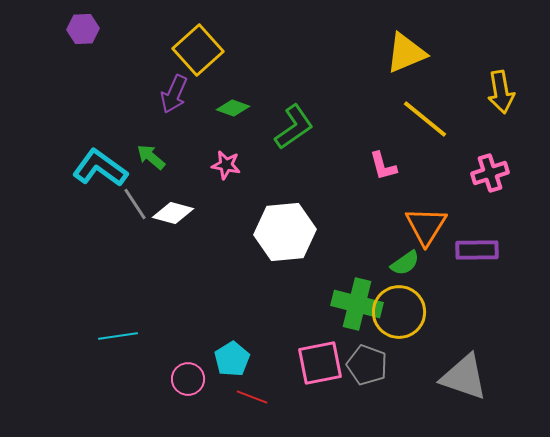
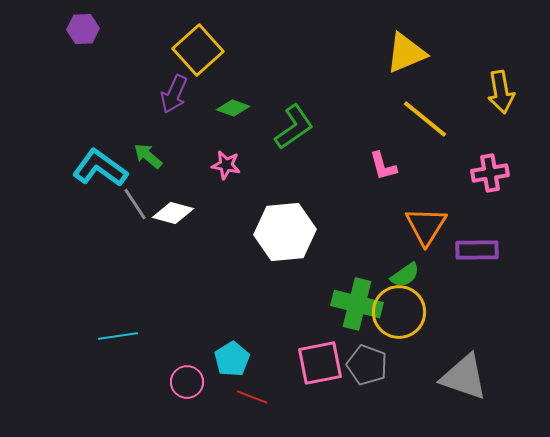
green arrow: moved 3 px left, 1 px up
pink cross: rotated 9 degrees clockwise
green semicircle: moved 12 px down
pink circle: moved 1 px left, 3 px down
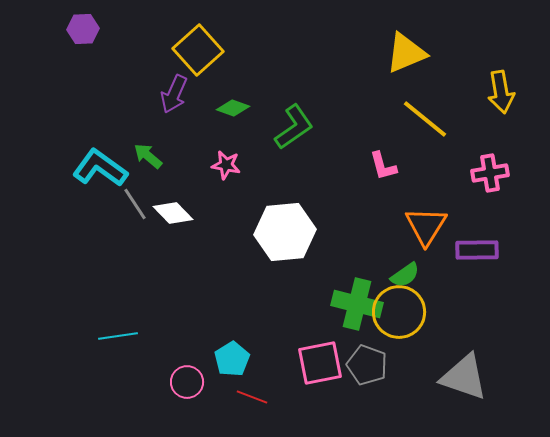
white diamond: rotated 30 degrees clockwise
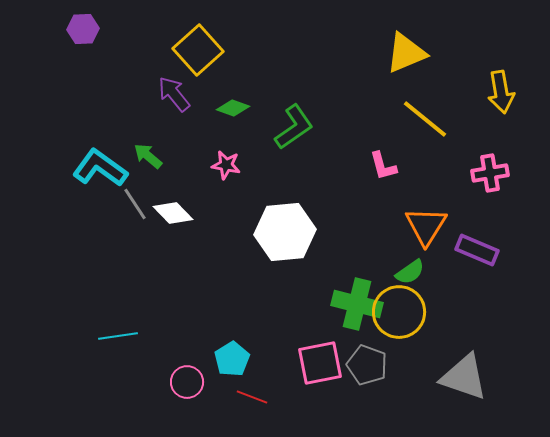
purple arrow: rotated 117 degrees clockwise
purple rectangle: rotated 24 degrees clockwise
green semicircle: moved 5 px right, 3 px up
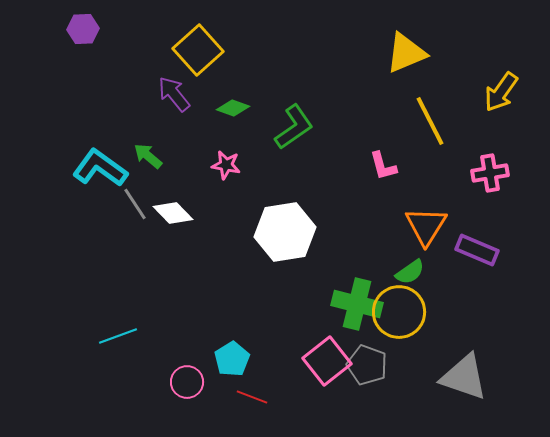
yellow arrow: rotated 45 degrees clockwise
yellow line: moved 5 px right, 2 px down; rotated 24 degrees clockwise
white hexagon: rotated 4 degrees counterclockwise
cyan line: rotated 12 degrees counterclockwise
pink square: moved 7 px right, 2 px up; rotated 27 degrees counterclockwise
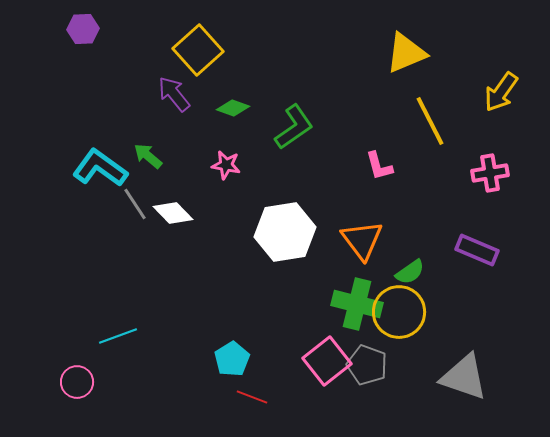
pink L-shape: moved 4 px left
orange triangle: moved 64 px left, 14 px down; rotated 9 degrees counterclockwise
pink circle: moved 110 px left
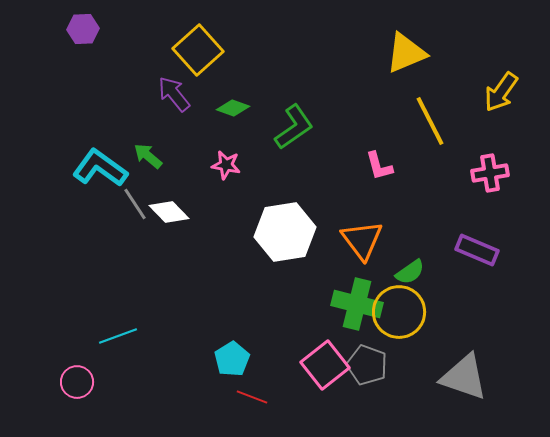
white diamond: moved 4 px left, 1 px up
pink square: moved 2 px left, 4 px down
